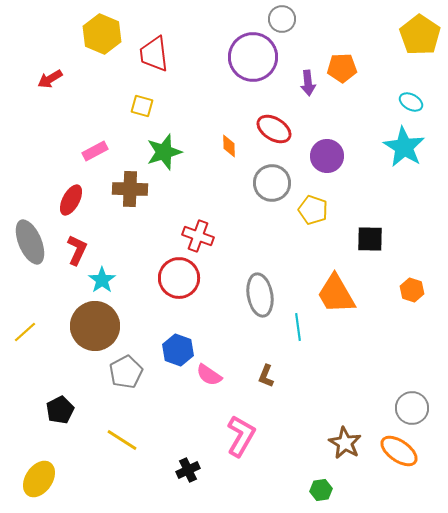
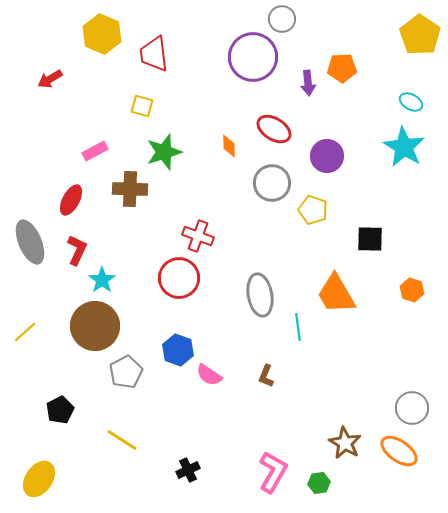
pink L-shape at (241, 436): moved 32 px right, 36 px down
green hexagon at (321, 490): moved 2 px left, 7 px up
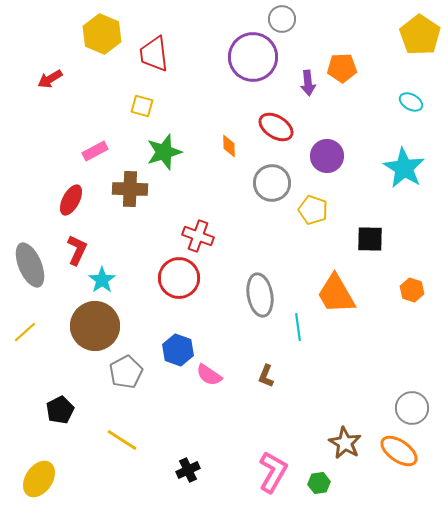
red ellipse at (274, 129): moved 2 px right, 2 px up
cyan star at (404, 147): moved 21 px down
gray ellipse at (30, 242): moved 23 px down
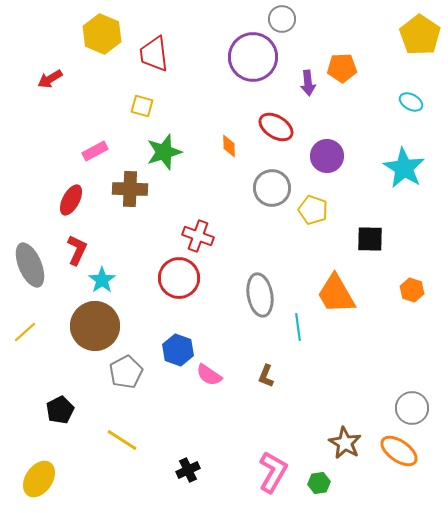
gray circle at (272, 183): moved 5 px down
